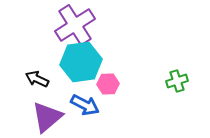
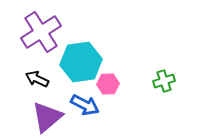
purple cross: moved 34 px left, 7 px down
green cross: moved 13 px left
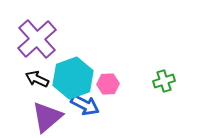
purple cross: moved 4 px left, 7 px down; rotated 9 degrees counterclockwise
cyan hexagon: moved 8 px left, 16 px down; rotated 12 degrees counterclockwise
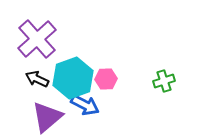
pink hexagon: moved 2 px left, 5 px up
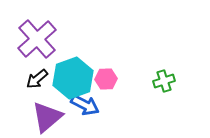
black arrow: rotated 65 degrees counterclockwise
